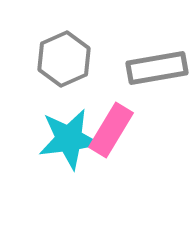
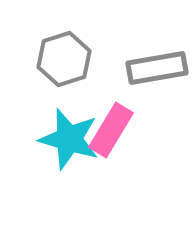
gray hexagon: rotated 6 degrees clockwise
cyan star: rotated 24 degrees clockwise
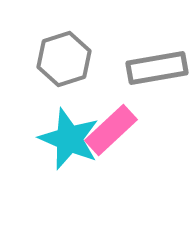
pink rectangle: rotated 16 degrees clockwise
cyan star: rotated 6 degrees clockwise
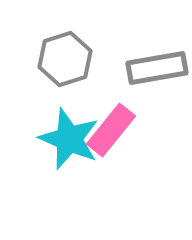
gray hexagon: moved 1 px right
pink rectangle: rotated 8 degrees counterclockwise
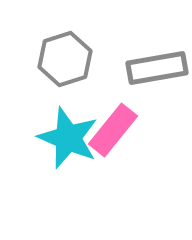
pink rectangle: moved 2 px right
cyan star: moved 1 px left, 1 px up
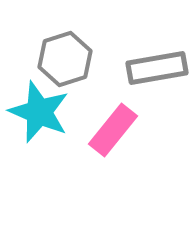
cyan star: moved 29 px left, 26 px up
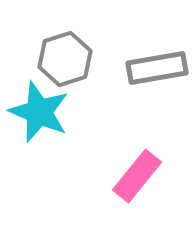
pink rectangle: moved 24 px right, 46 px down
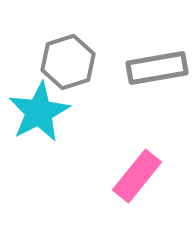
gray hexagon: moved 3 px right, 3 px down
cyan star: rotated 22 degrees clockwise
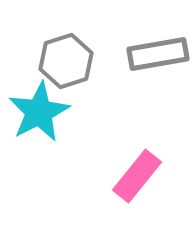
gray hexagon: moved 2 px left, 1 px up
gray rectangle: moved 1 px right, 14 px up
